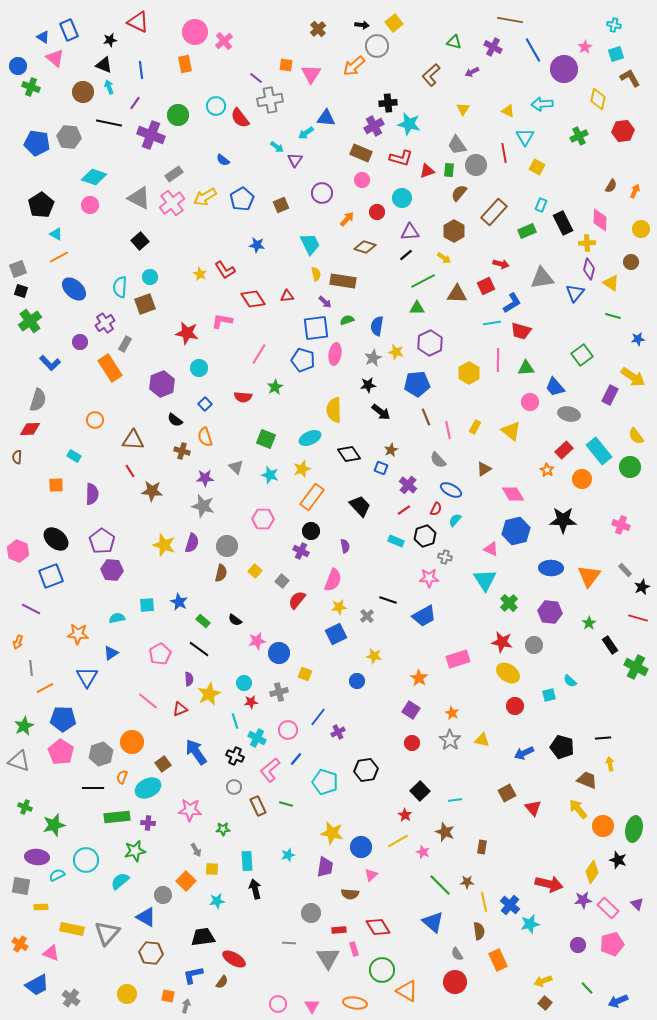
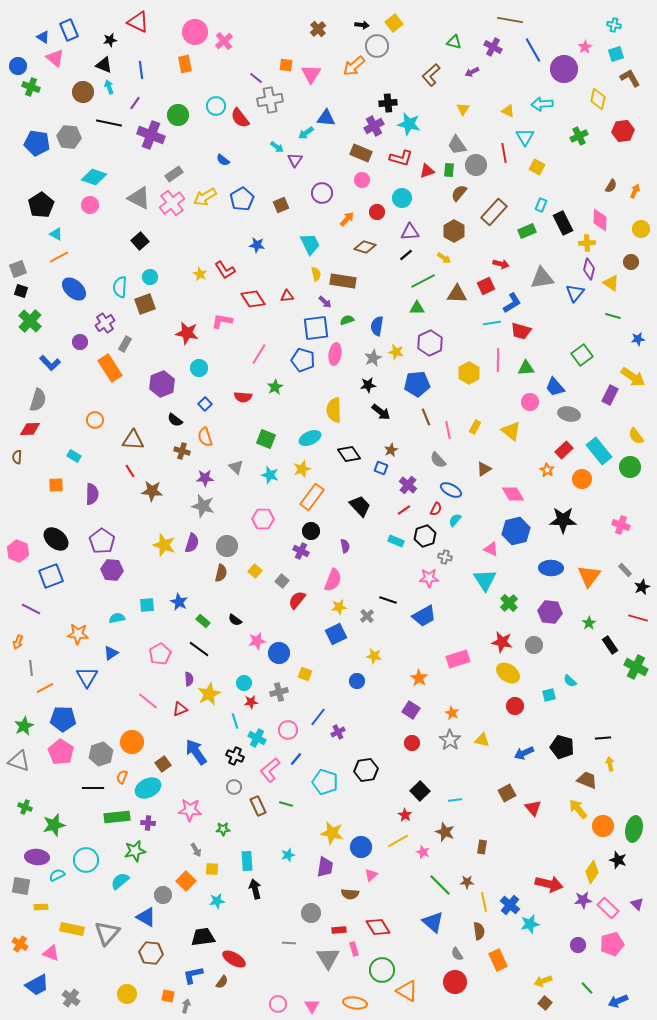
green cross at (30, 321): rotated 10 degrees counterclockwise
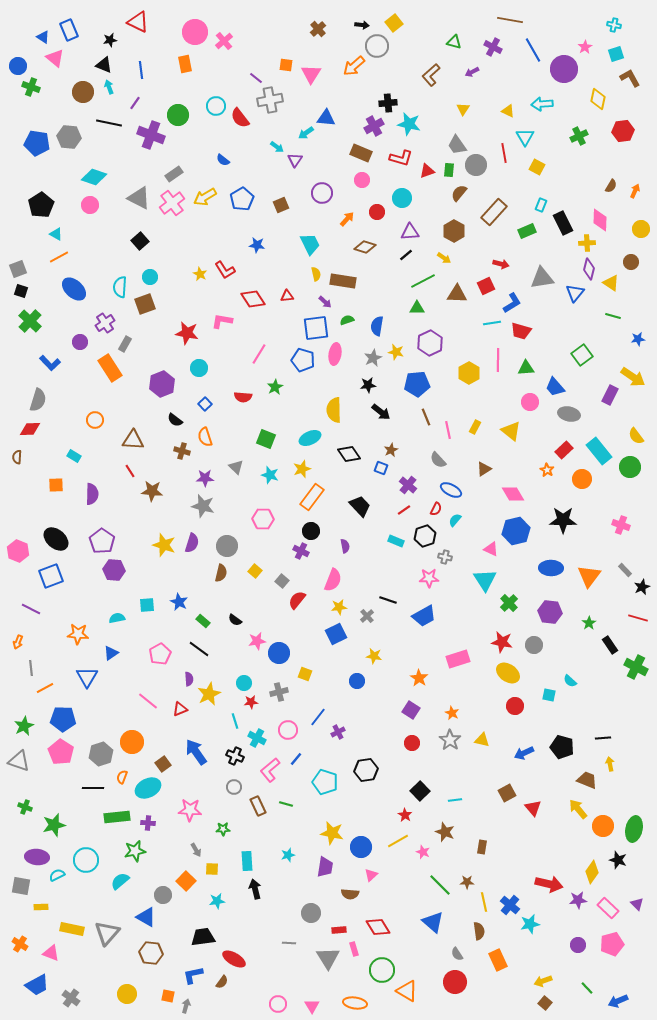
purple hexagon at (112, 570): moved 2 px right
cyan square at (549, 695): rotated 24 degrees clockwise
purple star at (583, 900): moved 5 px left
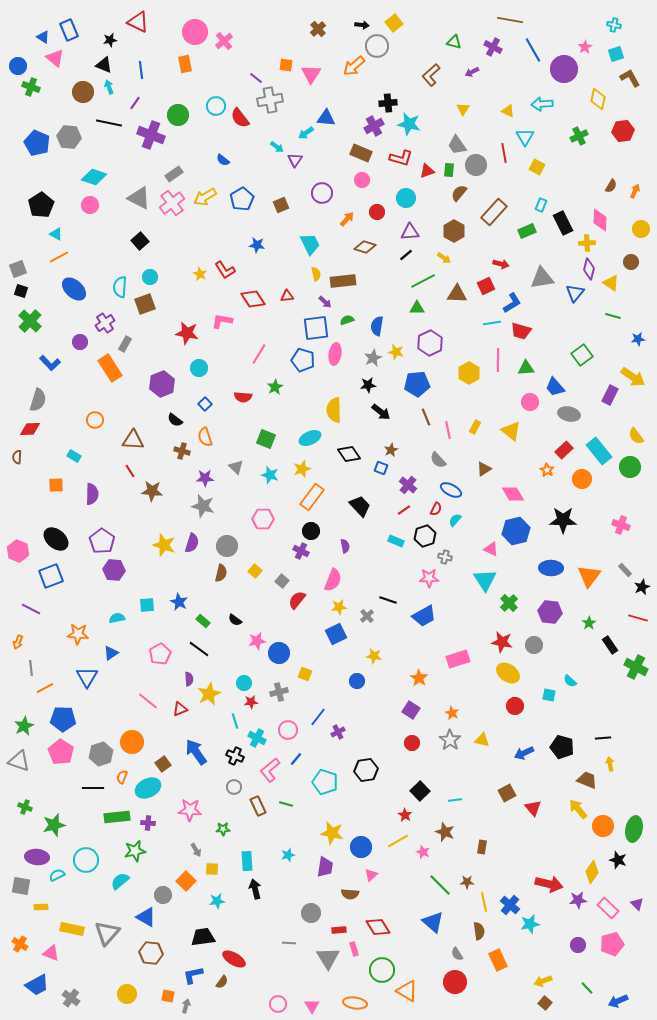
blue pentagon at (37, 143): rotated 15 degrees clockwise
cyan circle at (402, 198): moved 4 px right
brown rectangle at (343, 281): rotated 15 degrees counterclockwise
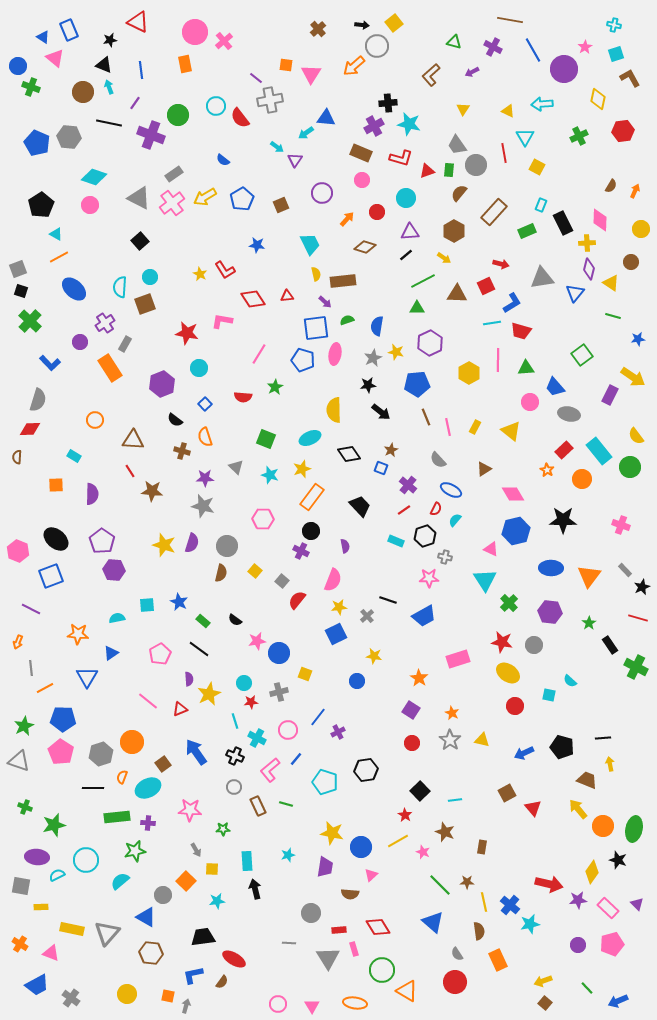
pink line at (448, 430): moved 3 px up
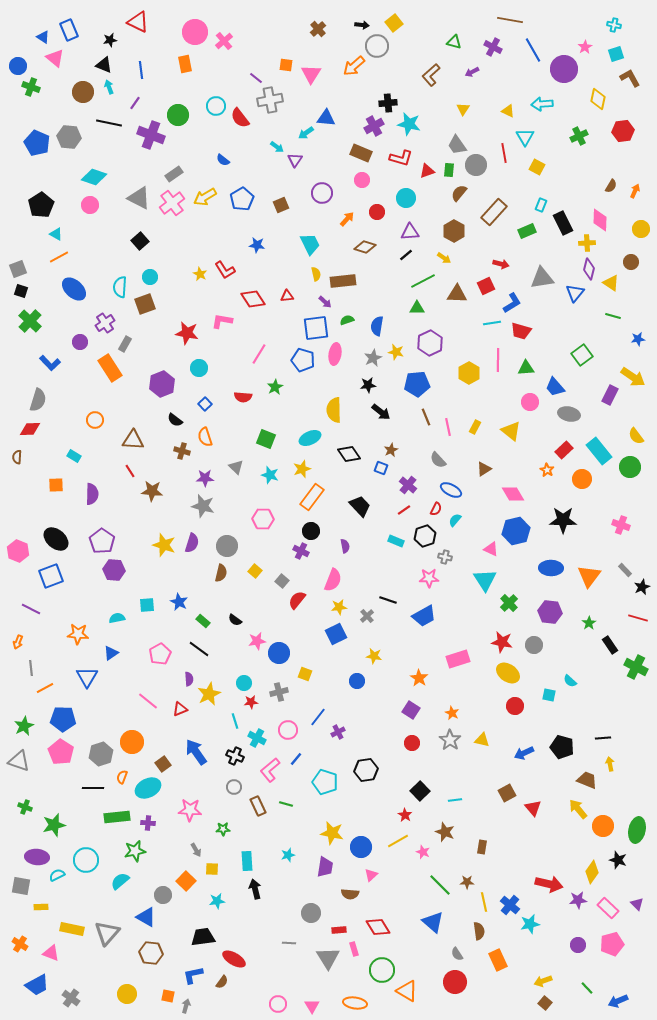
green ellipse at (634, 829): moved 3 px right, 1 px down
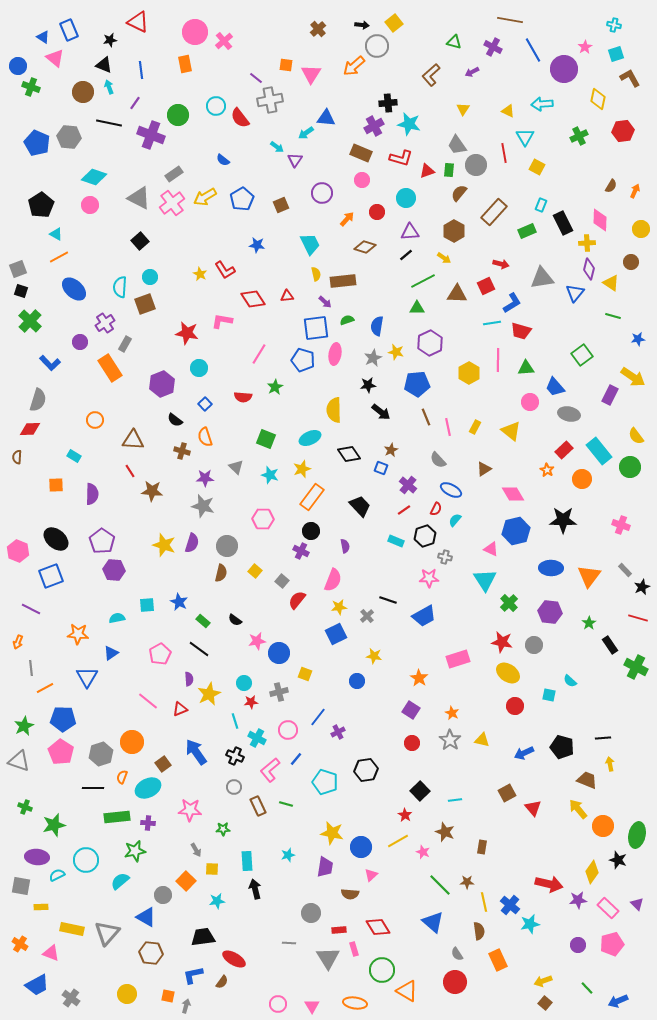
green ellipse at (637, 830): moved 5 px down
